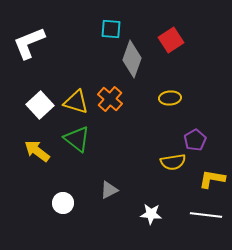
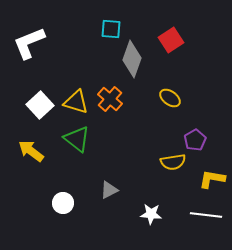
yellow ellipse: rotated 40 degrees clockwise
yellow arrow: moved 6 px left
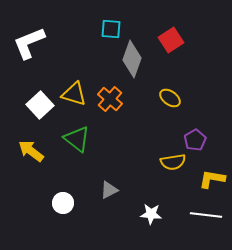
yellow triangle: moved 2 px left, 8 px up
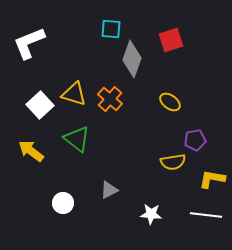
red square: rotated 15 degrees clockwise
yellow ellipse: moved 4 px down
purple pentagon: rotated 20 degrees clockwise
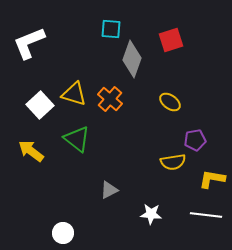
white circle: moved 30 px down
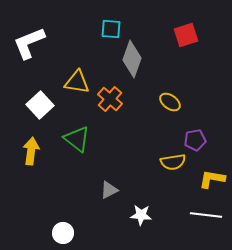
red square: moved 15 px right, 5 px up
yellow triangle: moved 3 px right, 12 px up; rotated 8 degrees counterclockwise
yellow arrow: rotated 60 degrees clockwise
white star: moved 10 px left, 1 px down
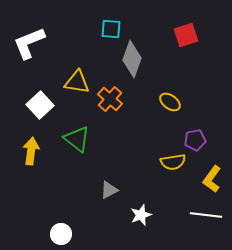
yellow L-shape: rotated 64 degrees counterclockwise
white star: rotated 25 degrees counterclockwise
white circle: moved 2 px left, 1 px down
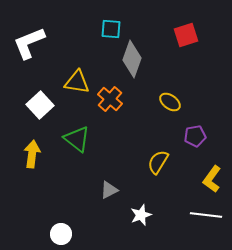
purple pentagon: moved 4 px up
yellow arrow: moved 1 px right, 3 px down
yellow semicircle: moved 15 px left; rotated 130 degrees clockwise
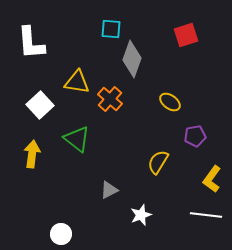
white L-shape: moved 2 px right; rotated 72 degrees counterclockwise
